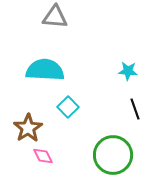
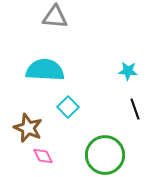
brown star: rotated 16 degrees counterclockwise
green circle: moved 8 px left
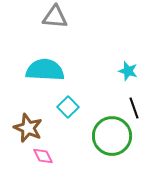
cyan star: rotated 12 degrees clockwise
black line: moved 1 px left, 1 px up
green circle: moved 7 px right, 19 px up
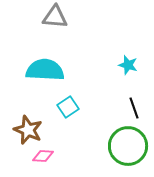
cyan star: moved 6 px up
cyan square: rotated 10 degrees clockwise
brown star: moved 2 px down
green circle: moved 16 px right, 10 px down
pink diamond: rotated 60 degrees counterclockwise
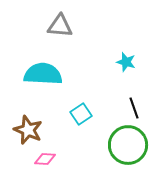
gray triangle: moved 5 px right, 9 px down
cyan star: moved 2 px left, 3 px up
cyan semicircle: moved 2 px left, 4 px down
cyan square: moved 13 px right, 7 px down
green circle: moved 1 px up
pink diamond: moved 2 px right, 3 px down
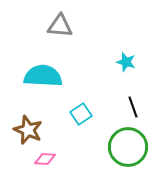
cyan semicircle: moved 2 px down
black line: moved 1 px left, 1 px up
green circle: moved 2 px down
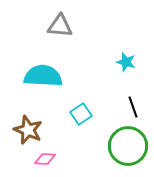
green circle: moved 1 px up
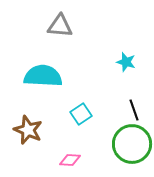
black line: moved 1 px right, 3 px down
green circle: moved 4 px right, 2 px up
pink diamond: moved 25 px right, 1 px down
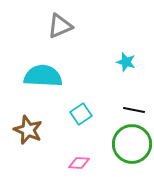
gray triangle: rotated 28 degrees counterclockwise
black line: rotated 60 degrees counterclockwise
pink diamond: moved 9 px right, 3 px down
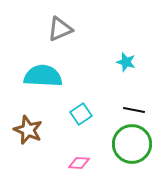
gray triangle: moved 3 px down
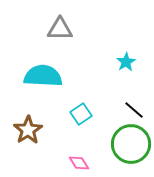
gray triangle: rotated 24 degrees clockwise
cyan star: rotated 24 degrees clockwise
black line: rotated 30 degrees clockwise
brown star: rotated 16 degrees clockwise
green circle: moved 1 px left
pink diamond: rotated 55 degrees clockwise
